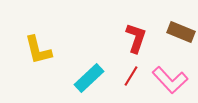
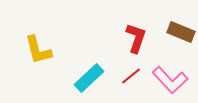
red line: rotated 20 degrees clockwise
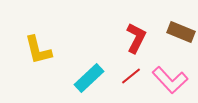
red L-shape: rotated 8 degrees clockwise
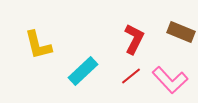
red L-shape: moved 2 px left, 1 px down
yellow L-shape: moved 5 px up
cyan rectangle: moved 6 px left, 7 px up
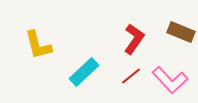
red L-shape: rotated 8 degrees clockwise
cyan rectangle: moved 1 px right, 1 px down
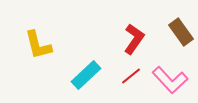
brown rectangle: rotated 32 degrees clockwise
cyan rectangle: moved 2 px right, 3 px down
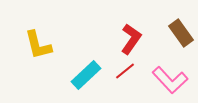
brown rectangle: moved 1 px down
red L-shape: moved 3 px left
red line: moved 6 px left, 5 px up
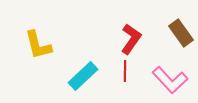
red line: rotated 50 degrees counterclockwise
cyan rectangle: moved 3 px left, 1 px down
